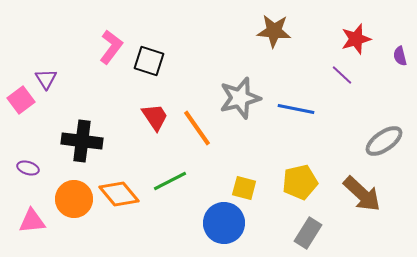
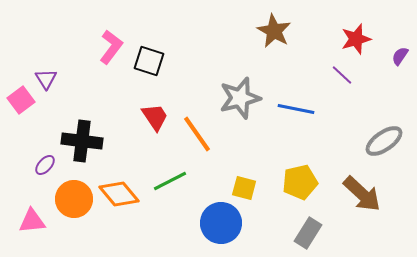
brown star: rotated 24 degrees clockwise
purple semicircle: rotated 48 degrees clockwise
orange line: moved 6 px down
purple ellipse: moved 17 px right, 3 px up; rotated 65 degrees counterclockwise
blue circle: moved 3 px left
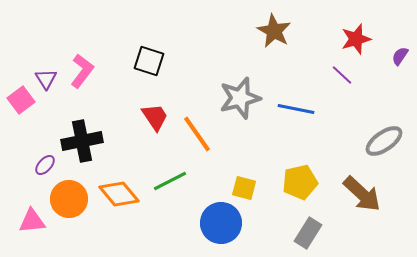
pink L-shape: moved 29 px left, 24 px down
black cross: rotated 18 degrees counterclockwise
orange circle: moved 5 px left
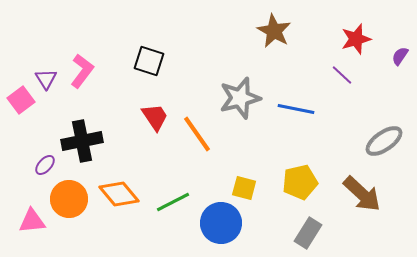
green line: moved 3 px right, 21 px down
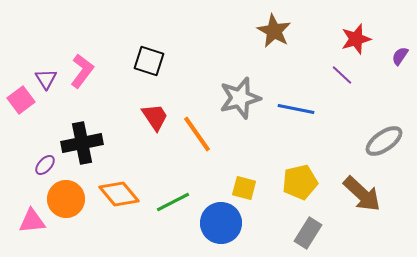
black cross: moved 2 px down
orange circle: moved 3 px left
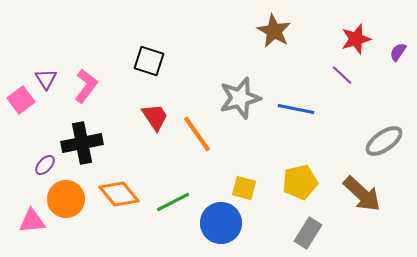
purple semicircle: moved 2 px left, 4 px up
pink L-shape: moved 4 px right, 15 px down
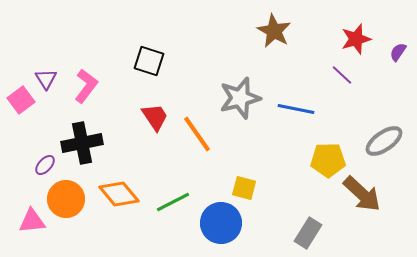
yellow pentagon: moved 28 px right, 22 px up; rotated 12 degrees clockwise
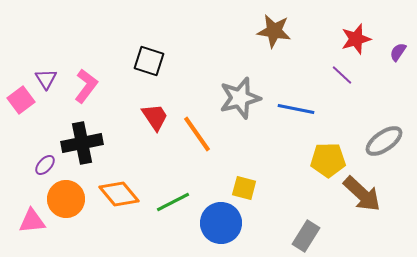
brown star: rotated 20 degrees counterclockwise
gray rectangle: moved 2 px left, 3 px down
